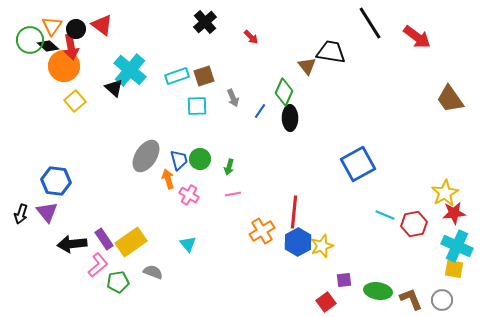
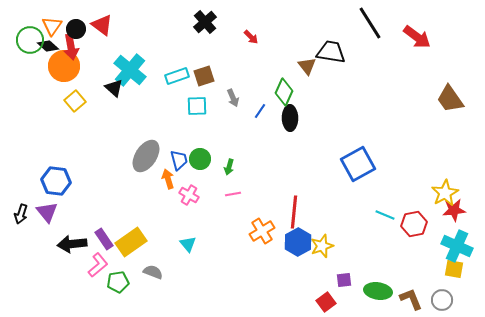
red star at (454, 213): moved 3 px up
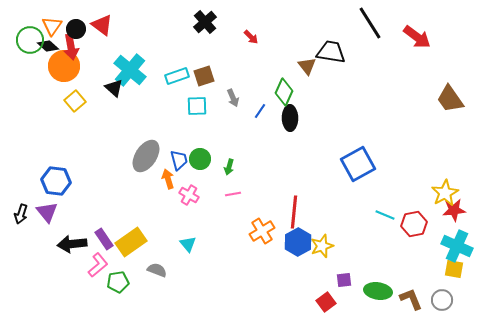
gray semicircle at (153, 272): moved 4 px right, 2 px up
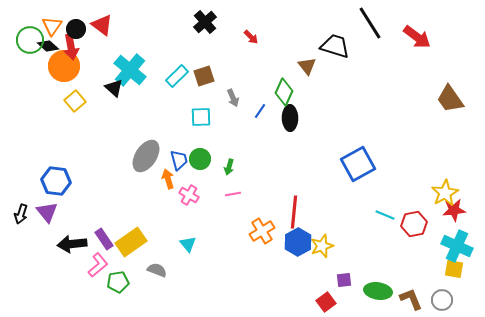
black trapezoid at (331, 52): moved 4 px right, 6 px up; rotated 8 degrees clockwise
cyan rectangle at (177, 76): rotated 25 degrees counterclockwise
cyan square at (197, 106): moved 4 px right, 11 px down
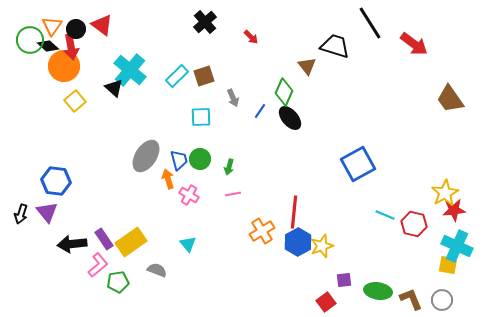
red arrow at (417, 37): moved 3 px left, 7 px down
black ellipse at (290, 118): rotated 40 degrees counterclockwise
red hexagon at (414, 224): rotated 25 degrees clockwise
yellow square at (454, 269): moved 6 px left, 4 px up
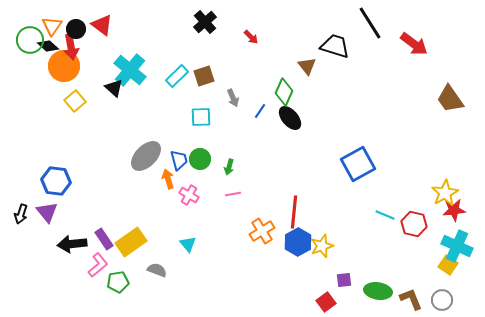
gray ellipse at (146, 156): rotated 12 degrees clockwise
yellow square at (448, 265): rotated 24 degrees clockwise
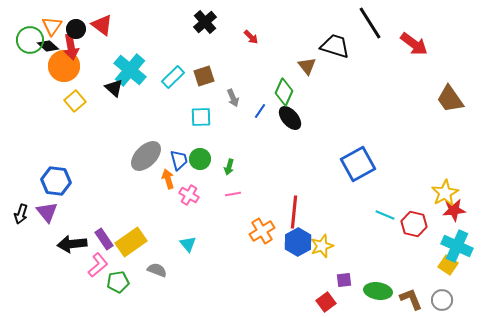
cyan rectangle at (177, 76): moved 4 px left, 1 px down
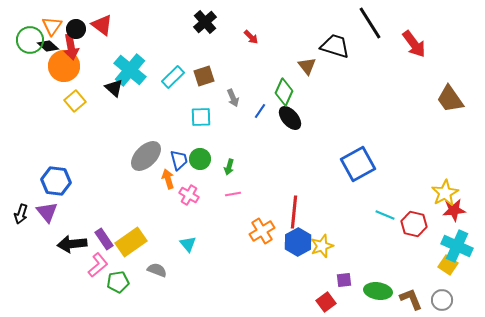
red arrow at (414, 44): rotated 16 degrees clockwise
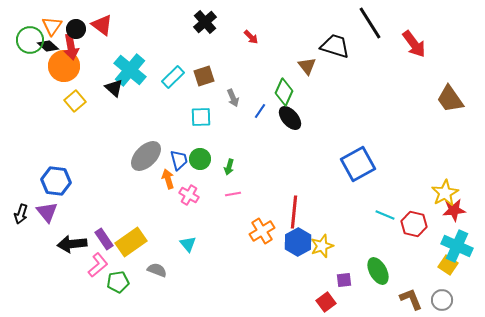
green ellipse at (378, 291): moved 20 px up; rotated 52 degrees clockwise
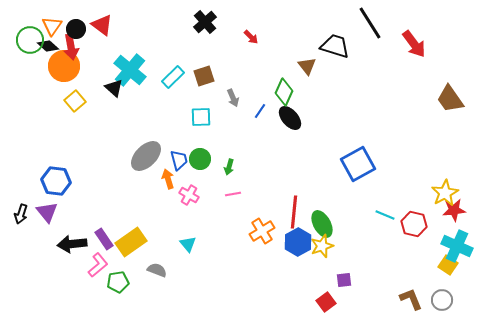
green ellipse at (378, 271): moved 56 px left, 47 px up
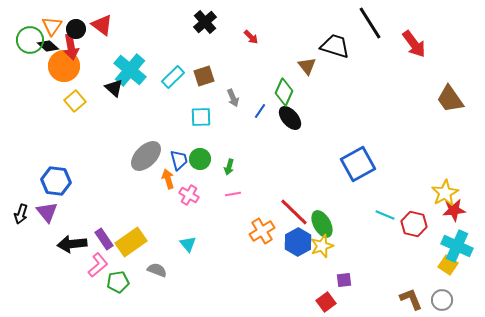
red line at (294, 212): rotated 52 degrees counterclockwise
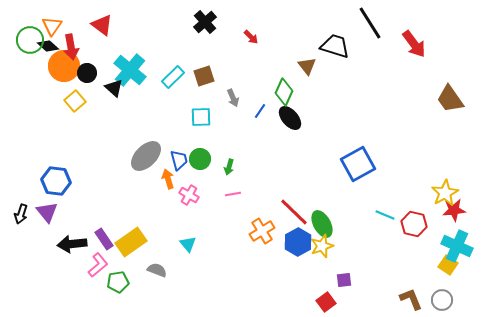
black circle at (76, 29): moved 11 px right, 44 px down
